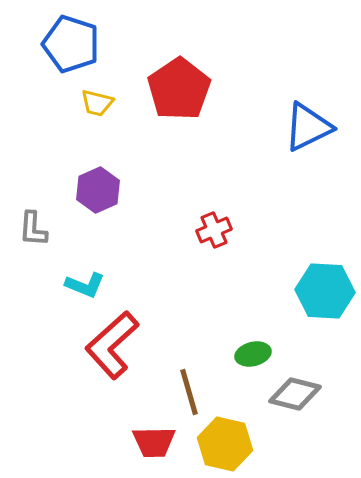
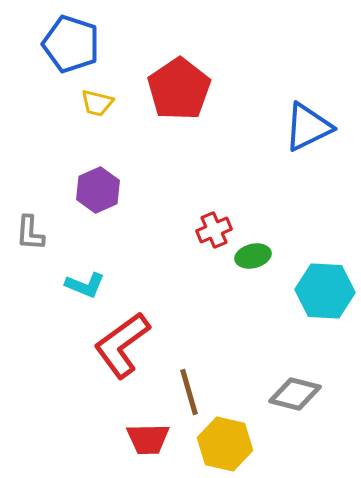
gray L-shape: moved 3 px left, 4 px down
red L-shape: moved 10 px right; rotated 6 degrees clockwise
green ellipse: moved 98 px up
red trapezoid: moved 6 px left, 3 px up
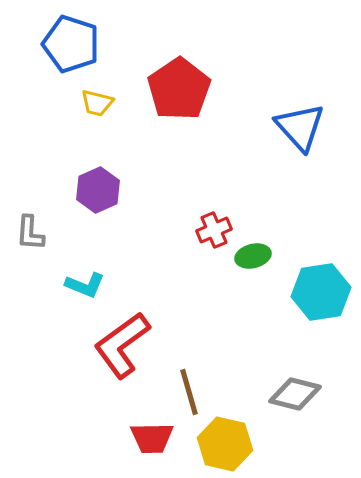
blue triangle: moved 8 px left; rotated 46 degrees counterclockwise
cyan hexagon: moved 4 px left, 1 px down; rotated 12 degrees counterclockwise
red trapezoid: moved 4 px right, 1 px up
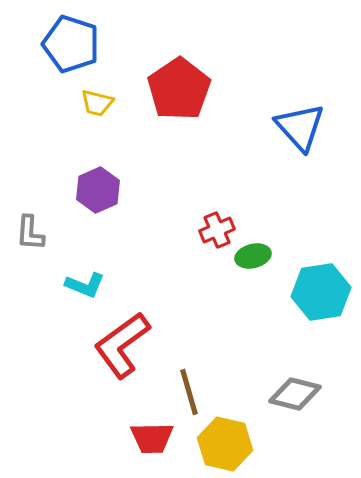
red cross: moved 3 px right
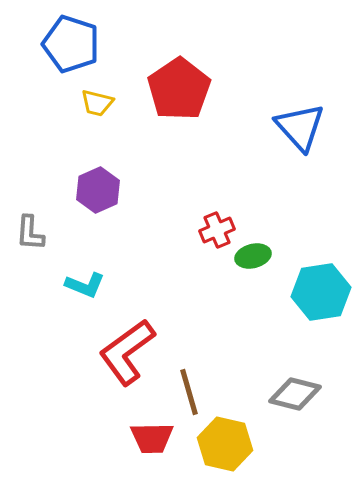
red L-shape: moved 5 px right, 7 px down
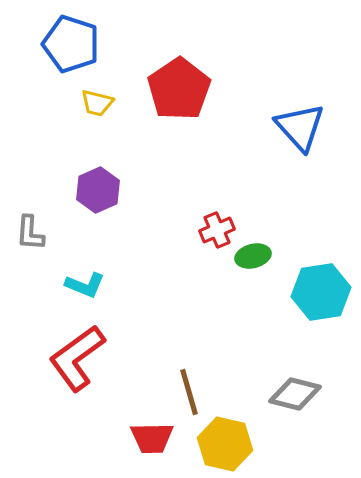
red L-shape: moved 50 px left, 6 px down
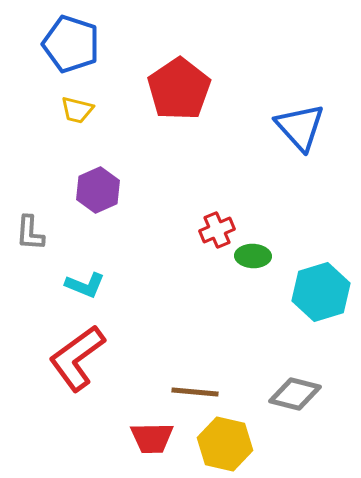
yellow trapezoid: moved 20 px left, 7 px down
green ellipse: rotated 16 degrees clockwise
cyan hexagon: rotated 8 degrees counterclockwise
brown line: moved 6 px right; rotated 69 degrees counterclockwise
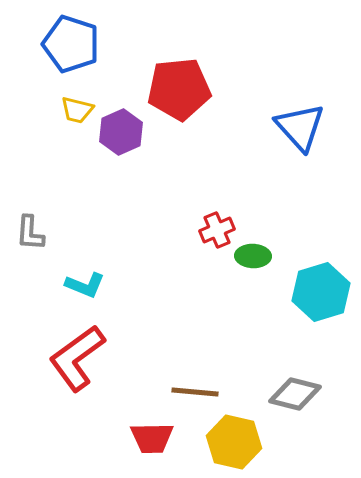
red pentagon: rotated 28 degrees clockwise
purple hexagon: moved 23 px right, 58 px up
yellow hexagon: moved 9 px right, 2 px up
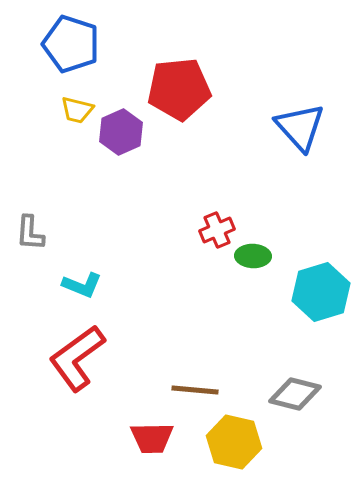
cyan L-shape: moved 3 px left
brown line: moved 2 px up
